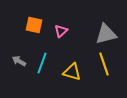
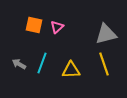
pink triangle: moved 4 px left, 4 px up
gray arrow: moved 3 px down
yellow triangle: moved 1 px left, 2 px up; rotated 18 degrees counterclockwise
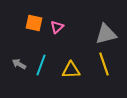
orange square: moved 2 px up
cyan line: moved 1 px left, 2 px down
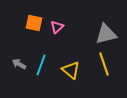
yellow triangle: rotated 42 degrees clockwise
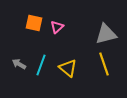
yellow triangle: moved 3 px left, 2 px up
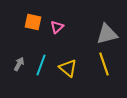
orange square: moved 1 px left, 1 px up
gray triangle: moved 1 px right
gray arrow: rotated 88 degrees clockwise
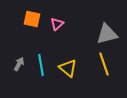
orange square: moved 1 px left, 3 px up
pink triangle: moved 3 px up
cyan line: rotated 30 degrees counterclockwise
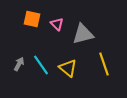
pink triangle: rotated 32 degrees counterclockwise
gray triangle: moved 24 px left
cyan line: rotated 25 degrees counterclockwise
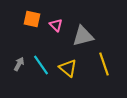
pink triangle: moved 1 px left, 1 px down
gray triangle: moved 2 px down
